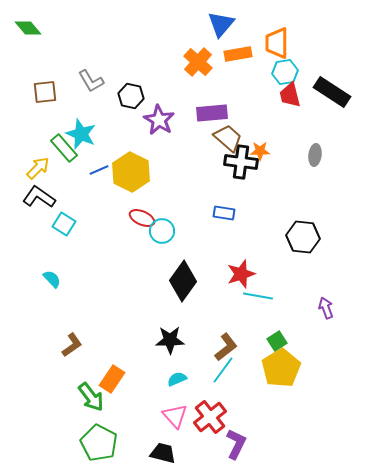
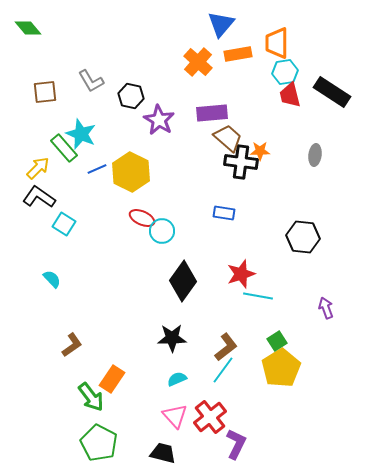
blue line at (99, 170): moved 2 px left, 1 px up
black star at (170, 340): moved 2 px right, 2 px up
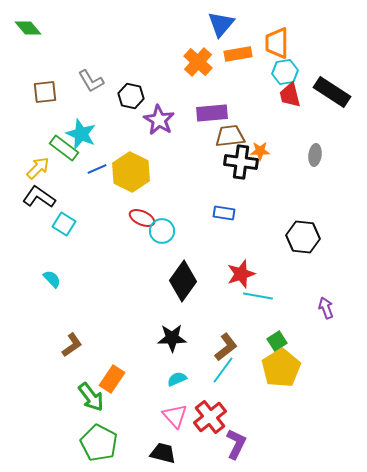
brown trapezoid at (228, 138): moved 2 px right, 2 px up; rotated 48 degrees counterclockwise
green rectangle at (64, 148): rotated 12 degrees counterclockwise
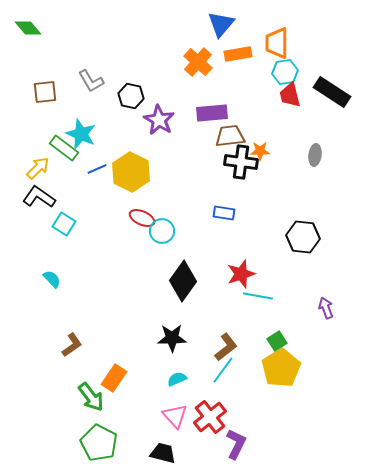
orange rectangle at (112, 379): moved 2 px right, 1 px up
